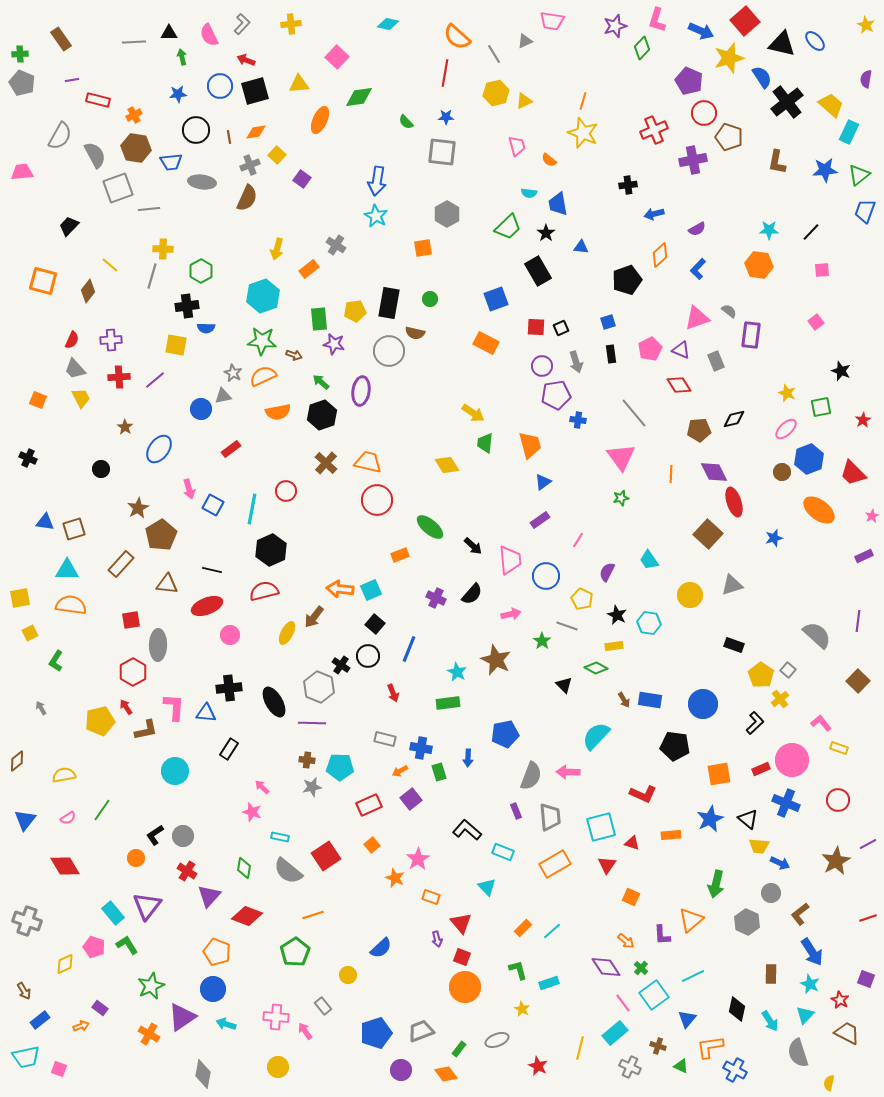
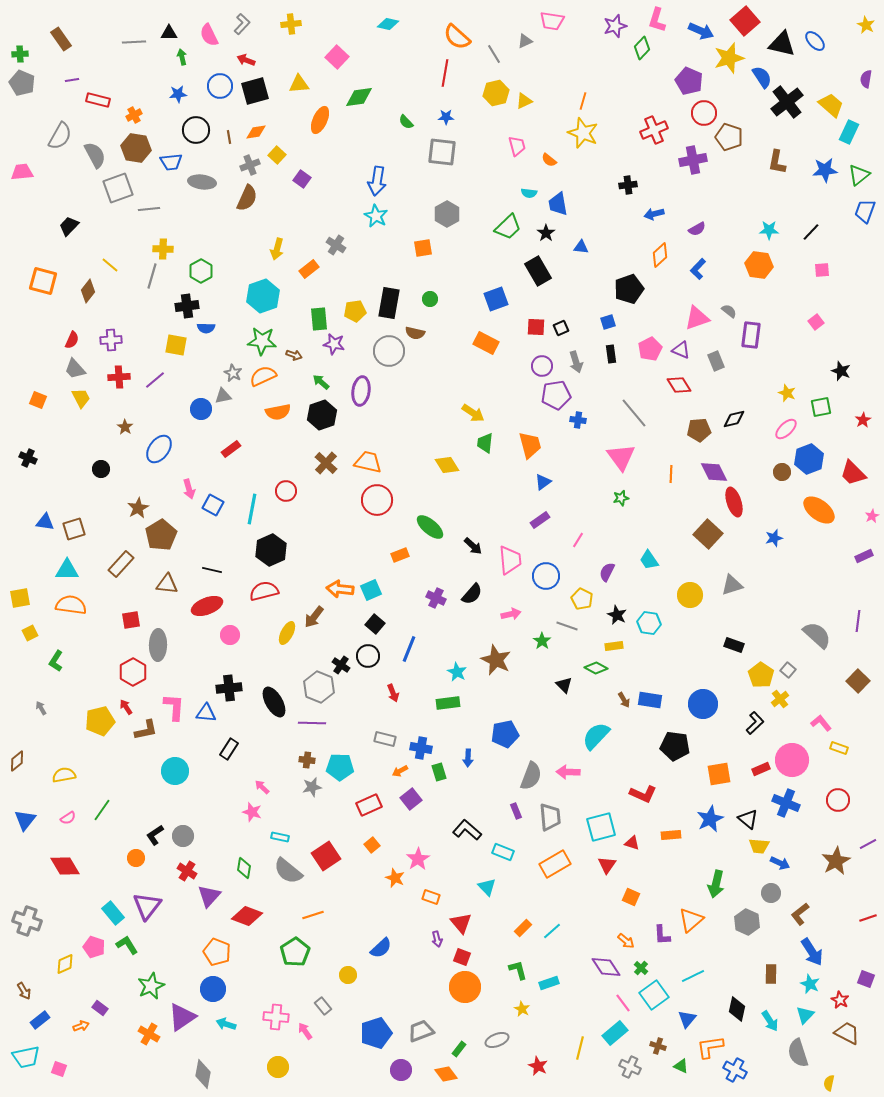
black pentagon at (627, 280): moved 2 px right, 9 px down
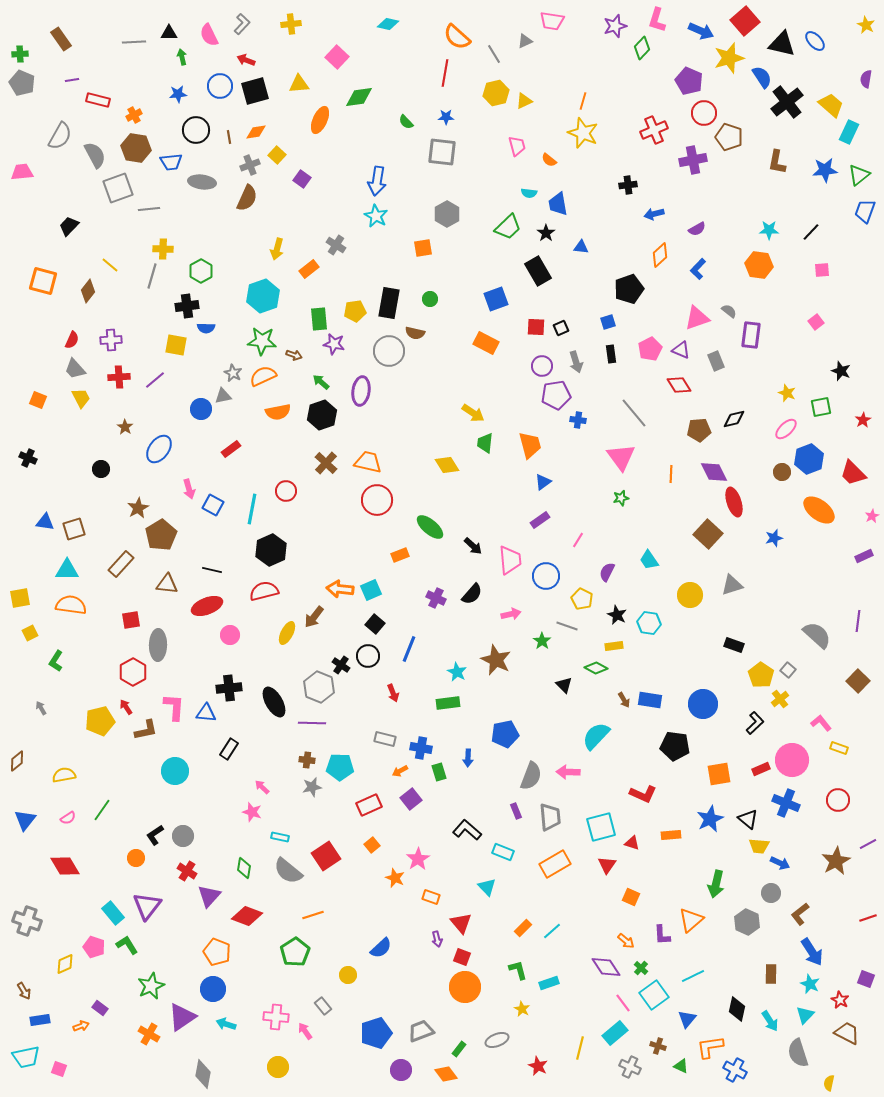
blue rectangle at (40, 1020): rotated 30 degrees clockwise
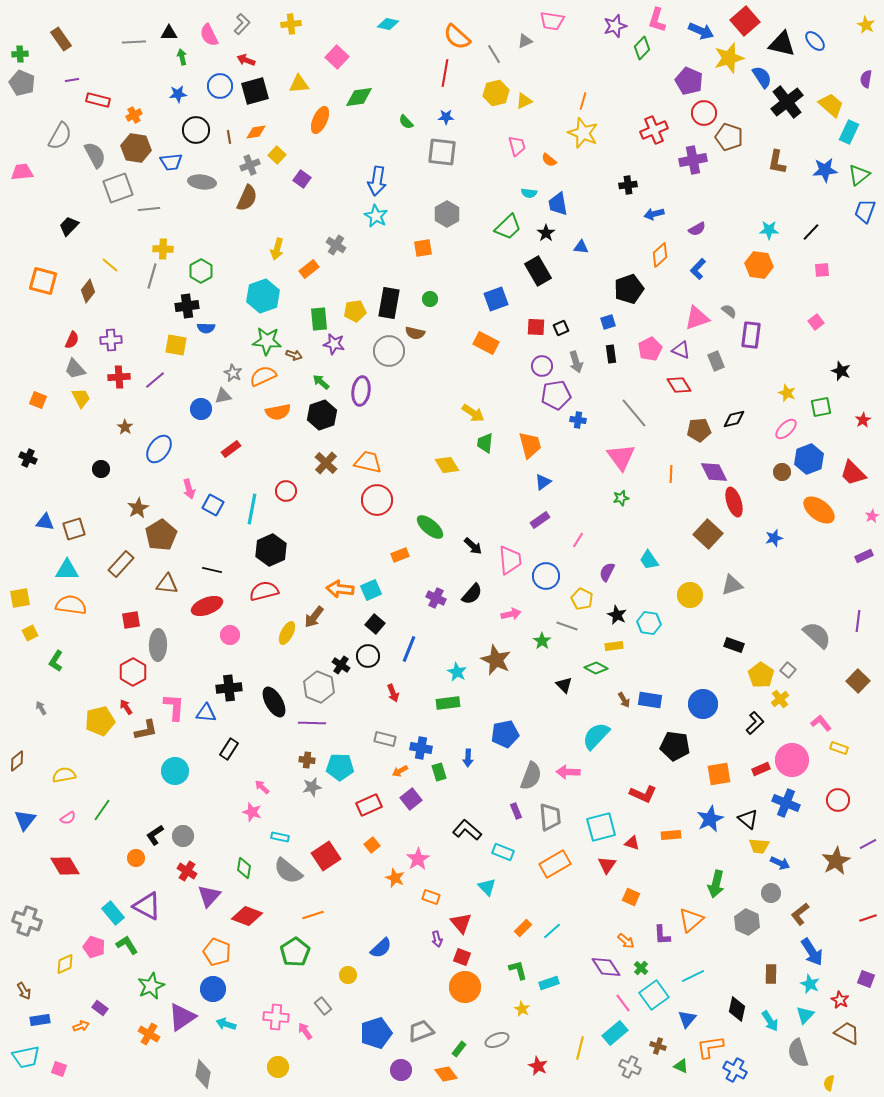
green star at (262, 341): moved 5 px right
purple triangle at (147, 906): rotated 40 degrees counterclockwise
